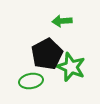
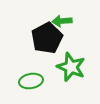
black pentagon: moved 16 px up
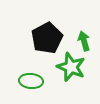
green arrow: moved 22 px right, 20 px down; rotated 78 degrees clockwise
green ellipse: rotated 15 degrees clockwise
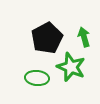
green arrow: moved 4 px up
green ellipse: moved 6 px right, 3 px up
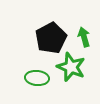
black pentagon: moved 4 px right
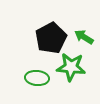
green arrow: rotated 42 degrees counterclockwise
green star: rotated 16 degrees counterclockwise
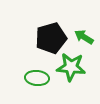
black pentagon: rotated 12 degrees clockwise
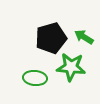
green ellipse: moved 2 px left
